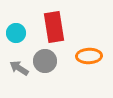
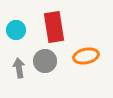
cyan circle: moved 3 px up
orange ellipse: moved 3 px left; rotated 10 degrees counterclockwise
gray arrow: rotated 48 degrees clockwise
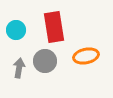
gray arrow: rotated 18 degrees clockwise
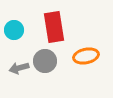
cyan circle: moved 2 px left
gray arrow: rotated 114 degrees counterclockwise
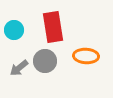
red rectangle: moved 1 px left
orange ellipse: rotated 15 degrees clockwise
gray arrow: rotated 24 degrees counterclockwise
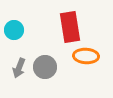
red rectangle: moved 17 px right
gray circle: moved 6 px down
gray arrow: rotated 30 degrees counterclockwise
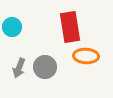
cyan circle: moved 2 px left, 3 px up
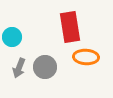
cyan circle: moved 10 px down
orange ellipse: moved 1 px down
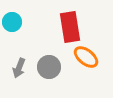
cyan circle: moved 15 px up
orange ellipse: rotated 35 degrees clockwise
gray circle: moved 4 px right
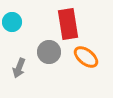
red rectangle: moved 2 px left, 3 px up
gray circle: moved 15 px up
